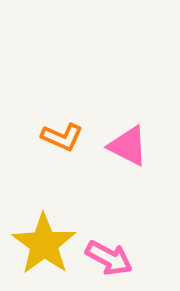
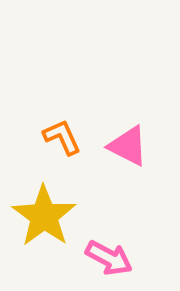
orange L-shape: rotated 138 degrees counterclockwise
yellow star: moved 28 px up
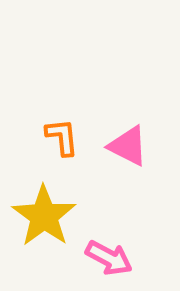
orange L-shape: rotated 18 degrees clockwise
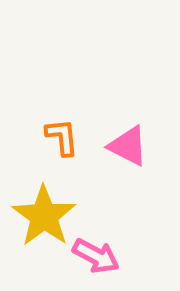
pink arrow: moved 13 px left, 2 px up
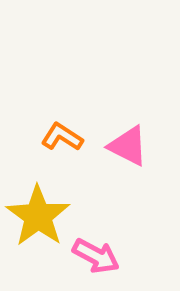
orange L-shape: rotated 51 degrees counterclockwise
yellow star: moved 6 px left
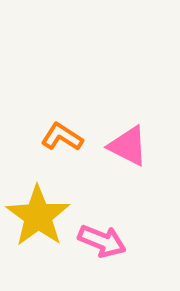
pink arrow: moved 6 px right, 15 px up; rotated 6 degrees counterclockwise
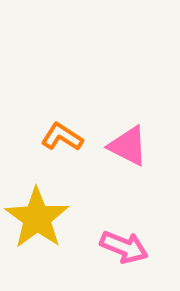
yellow star: moved 1 px left, 2 px down
pink arrow: moved 22 px right, 6 px down
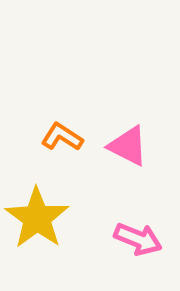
pink arrow: moved 14 px right, 8 px up
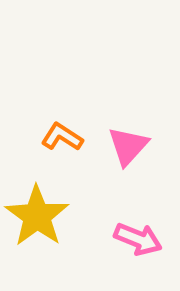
pink triangle: rotated 45 degrees clockwise
yellow star: moved 2 px up
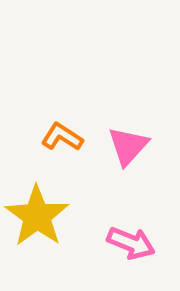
pink arrow: moved 7 px left, 4 px down
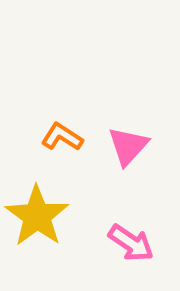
pink arrow: rotated 12 degrees clockwise
